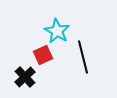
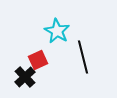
red square: moved 5 px left, 5 px down
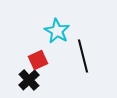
black line: moved 1 px up
black cross: moved 4 px right, 3 px down
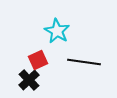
black line: moved 1 px right, 6 px down; rotated 68 degrees counterclockwise
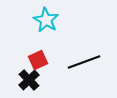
cyan star: moved 11 px left, 11 px up
black line: rotated 28 degrees counterclockwise
